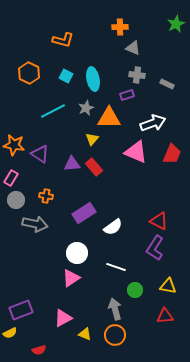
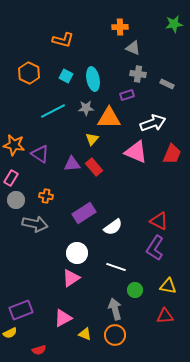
green star at (176, 24): moved 2 px left; rotated 18 degrees clockwise
gray cross at (137, 75): moved 1 px right, 1 px up
gray star at (86, 108): rotated 21 degrees clockwise
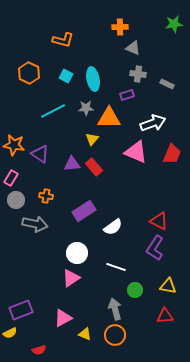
purple rectangle at (84, 213): moved 2 px up
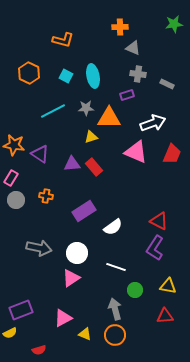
cyan ellipse at (93, 79): moved 3 px up
yellow triangle at (92, 139): moved 1 px left, 2 px up; rotated 32 degrees clockwise
gray arrow at (35, 224): moved 4 px right, 24 px down
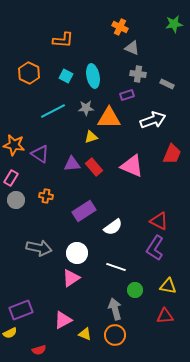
orange cross at (120, 27): rotated 28 degrees clockwise
orange L-shape at (63, 40): rotated 10 degrees counterclockwise
gray triangle at (133, 48): moved 1 px left
white arrow at (153, 123): moved 3 px up
pink triangle at (136, 152): moved 4 px left, 14 px down
pink triangle at (63, 318): moved 2 px down
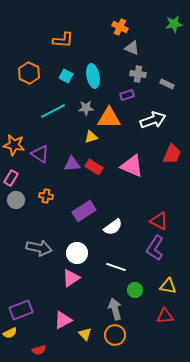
red rectangle at (94, 167): rotated 18 degrees counterclockwise
yellow triangle at (85, 334): rotated 24 degrees clockwise
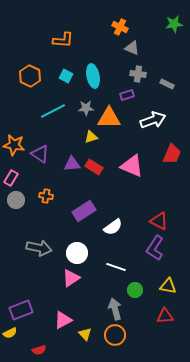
orange hexagon at (29, 73): moved 1 px right, 3 px down
